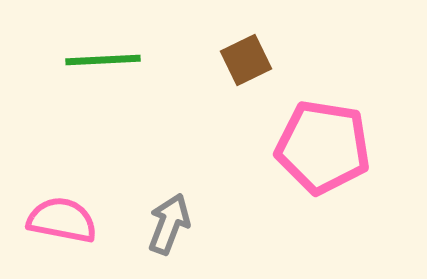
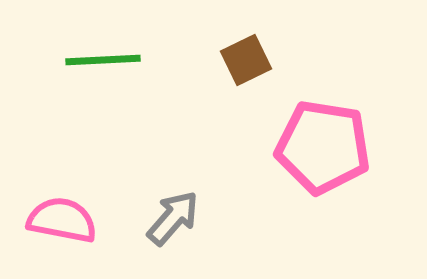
gray arrow: moved 4 px right, 6 px up; rotated 20 degrees clockwise
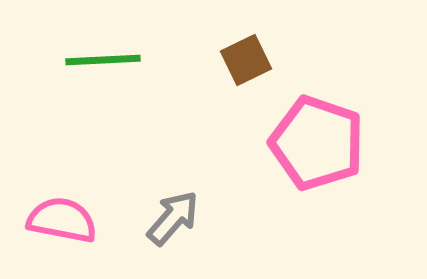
pink pentagon: moved 6 px left, 4 px up; rotated 10 degrees clockwise
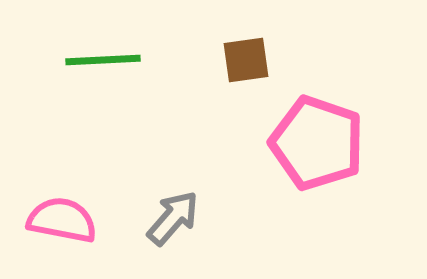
brown square: rotated 18 degrees clockwise
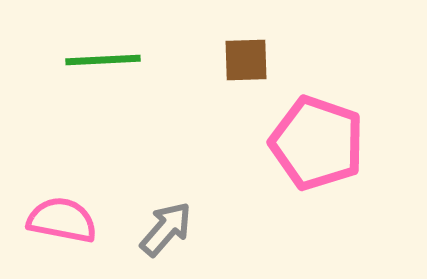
brown square: rotated 6 degrees clockwise
gray arrow: moved 7 px left, 11 px down
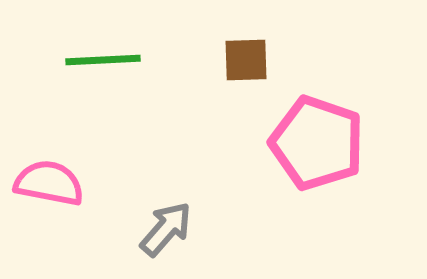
pink semicircle: moved 13 px left, 37 px up
